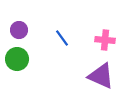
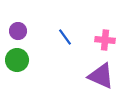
purple circle: moved 1 px left, 1 px down
blue line: moved 3 px right, 1 px up
green circle: moved 1 px down
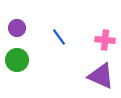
purple circle: moved 1 px left, 3 px up
blue line: moved 6 px left
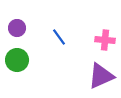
purple triangle: rotated 48 degrees counterclockwise
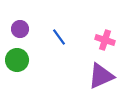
purple circle: moved 3 px right, 1 px down
pink cross: rotated 12 degrees clockwise
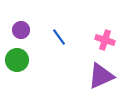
purple circle: moved 1 px right, 1 px down
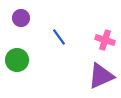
purple circle: moved 12 px up
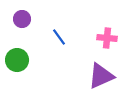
purple circle: moved 1 px right, 1 px down
pink cross: moved 2 px right, 2 px up; rotated 12 degrees counterclockwise
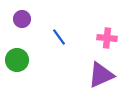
purple triangle: moved 1 px up
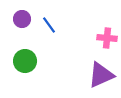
blue line: moved 10 px left, 12 px up
green circle: moved 8 px right, 1 px down
